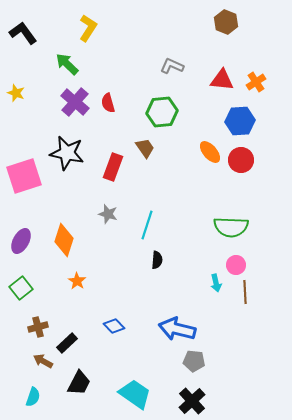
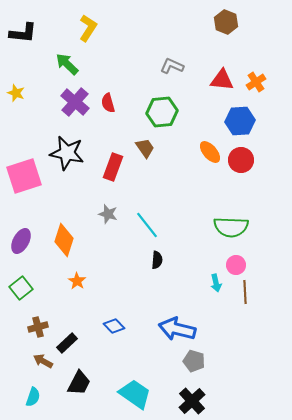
black L-shape: rotated 132 degrees clockwise
cyan line: rotated 56 degrees counterclockwise
gray pentagon: rotated 10 degrees clockwise
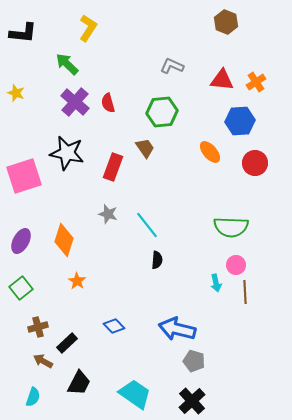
red circle: moved 14 px right, 3 px down
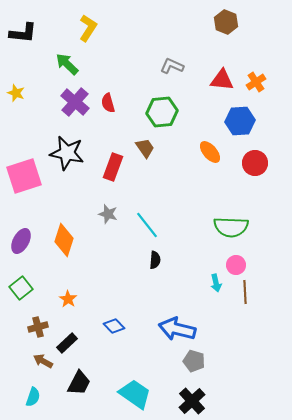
black semicircle: moved 2 px left
orange star: moved 9 px left, 18 px down
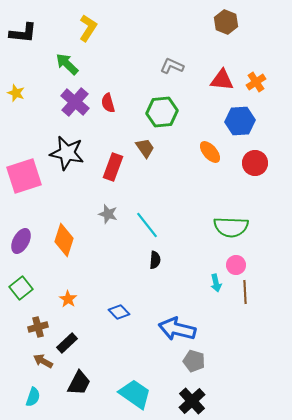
blue diamond: moved 5 px right, 14 px up
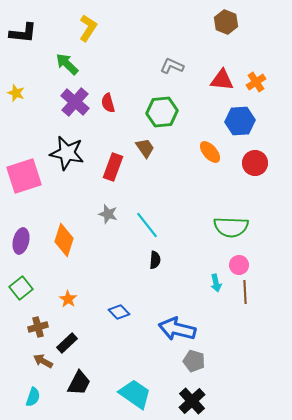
purple ellipse: rotated 15 degrees counterclockwise
pink circle: moved 3 px right
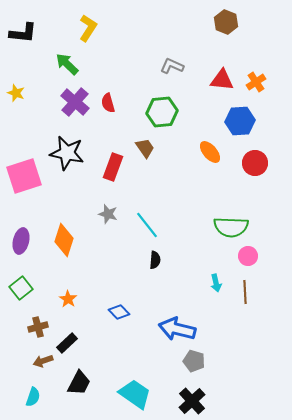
pink circle: moved 9 px right, 9 px up
brown arrow: rotated 48 degrees counterclockwise
